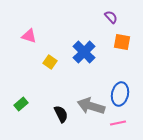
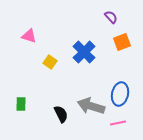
orange square: rotated 30 degrees counterclockwise
green rectangle: rotated 48 degrees counterclockwise
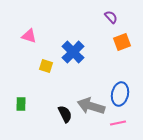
blue cross: moved 11 px left
yellow square: moved 4 px left, 4 px down; rotated 16 degrees counterclockwise
black semicircle: moved 4 px right
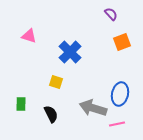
purple semicircle: moved 3 px up
blue cross: moved 3 px left
yellow square: moved 10 px right, 16 px down
gray arrow: moved 2 px right, 2 px down
black semicircle: moved 14 px left
pink line: moved 1 px left, 1 px down
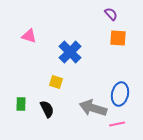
orange square: moved 4 px left, 4 px up; rotated 24 degrees clockwise
black semicircle: moved 4 px left, 5 px up
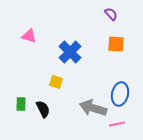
orange square: moved 2 px left, 6 px down
black semicircle: moved 4 px left
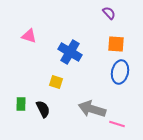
purple semicircle: moved 2 px left, 1 px up
blue cross: rotated 15 degrees counterclockwise
blue ellipse: moved 22 px up
gray arrow: moved 1 px left, 1 px down
pink line: rotated 28 degrees clockwise
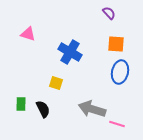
pink triangle: moved 1 px left, 2 px up
yellow square: moved 1 px down
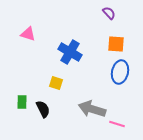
green rectangle: moved 1 px right, 2 px up
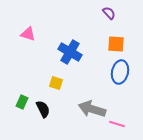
green rectangle: rotated 24 degrees clockwise
